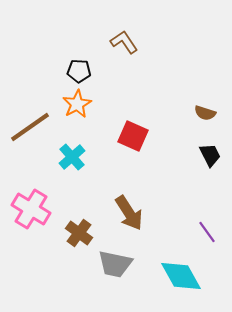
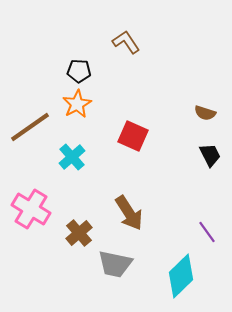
brown L-shape: moved 2 px right
brown cross: rotated 12 degrees clockwise
cyan diamond: rotated 75 degrees clockwise
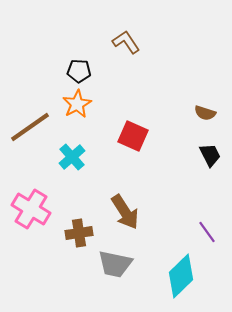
brown arrow: moved 4 px left, 1 px up
brown cross: rotated 32 degrees clockwise
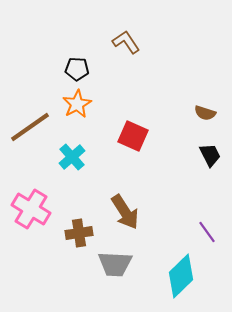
black pentagon: moved 2 px left, 2 px up
gray trapezoid: rotated 9 degrees counterclockwise
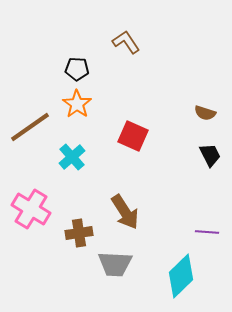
orange star: rotated 8 degrees counterclockwise
purple line: rotated 50 degrees counterclockwise
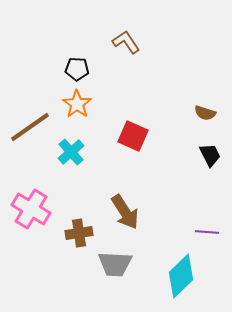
cyan cross: moved 1 px left, 5 px up
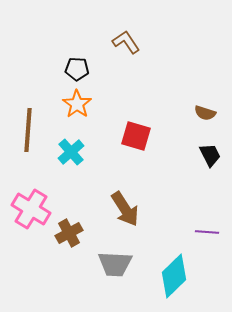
brown line: moved 2 px left, 3 px down; rotated 51 degrees counterclockwise
red square: moved 3 px right; rotated 8 degrees counterclockwise
brown arrow: moved 3 px up
brown cross: moved 10 px left; rotated 20 degrees counterclockwise
cyan diamond: moved 7 px left
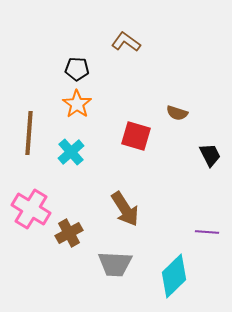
brown L-shape: rotated 20 degrees counterclockwise
brown semicircle: moved 28 px left
brown line: moved 1 px right, 3 px down
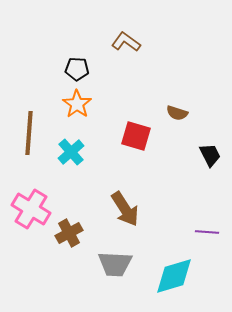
cyan diamond: rotated 27 degrees clockwise
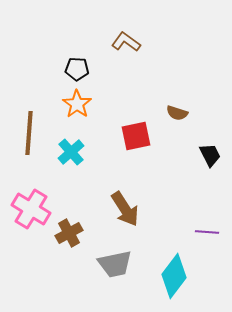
red square: rotated 28 degrees counterclockwise
gray trapezoid: rotated 15 degrees counterclockwise
cyan diamond: rotated 36 degrees counterclockwise
